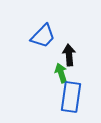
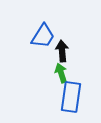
blue trapezoid: rotated 12 degrees counterclockwise
black arrow: moved 7 px left, 4 px up
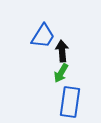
green arrow: rotated 132 degrees counterclockwise
blue rectangle: moved 1 px left, 5 px down
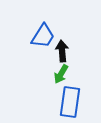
green arrow: moved 1 px down
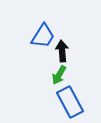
green arrow: moved 2 px left, 1 px down
blue rectangle: rotated 36 degrees counterclockwise
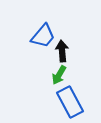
blue trapezoid: rotated 8 degrees clockwise
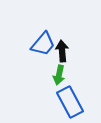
blue trapezoid: moved 8 px down
green arrow: rotated 18 degrees counterclockwise
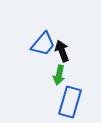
black arrow: rotated 15 degrees counterclockwise
blue rectangle: rotated 44 degrees clockwise
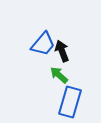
green arrow: rotated 120 degrees clockwise
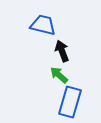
blue trapezoid: moved 19 px up; rotated 116 degrees counterclockwise
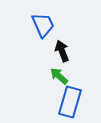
blue trapezoid: rotated 52 degrees clockwise
green arrow: moved 1 px down
